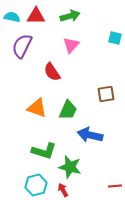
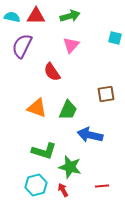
red line: moved 13 px left
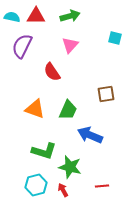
pink triangle: moved 1 px left
orange triangle: moved 2 px left, 1 px down
blue arrow: rotated 10 degrees clockwise
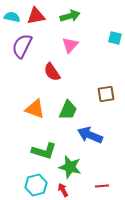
red triangle: rotated 12 degrees counterclockwise
